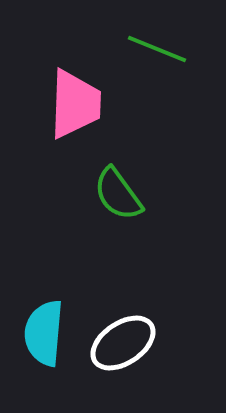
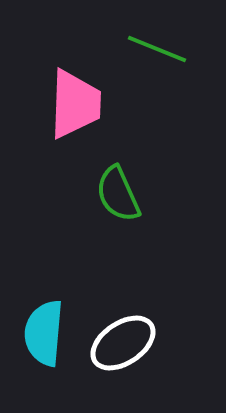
green semicircle: rotated 12 degrees clockwise
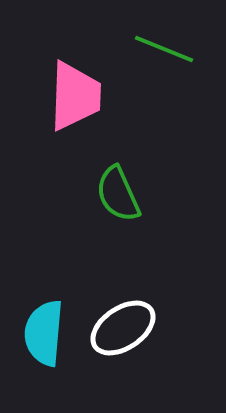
green line: moved 7 px right
pink trapezoid: moved 8 px up
white ellipse: moved 15 px up
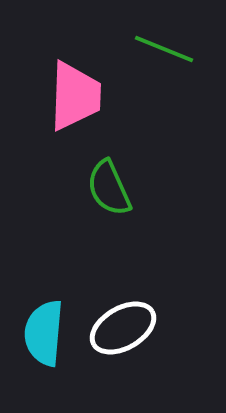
green semicircle: moved 9 px left, 6 px up
white ellipse: rotated 4 degrees clockwise
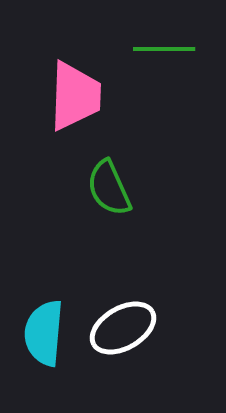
green line: rotated 22 degrees counterclockwise
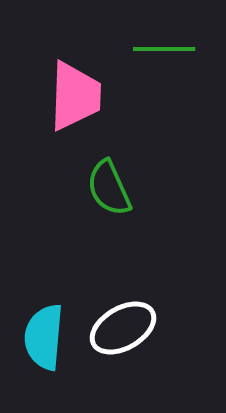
cyan semicircle: moved 4 px down
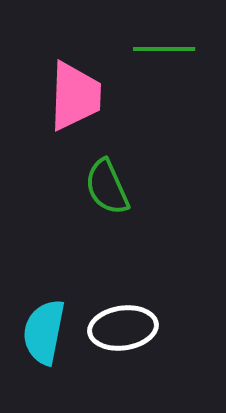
green semicircle: moved 2 px left, 1 px up
white ellipse: rotated 22 degrees clockwise
cyan semicircle: moved 5 px up; rotated 6 degrees clockwise
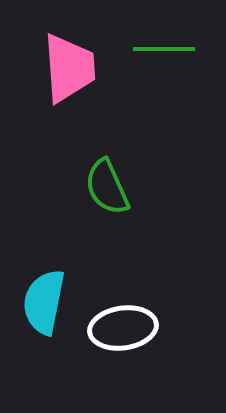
pink trapezoid: moved 6 px left, 28 px up; rotated 6 degrees counterclockwise
cyan semicircle: moved 30 px up
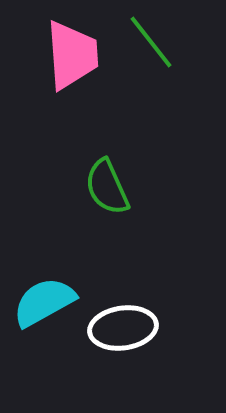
green line: moved 13 px left, 7 px up; rotated 52 degrees clockwise
pink trapezoid: moved 3 px right, 13 px up
cyan semicircle: rotated 50 degrees clockwise
